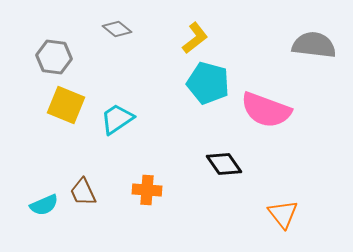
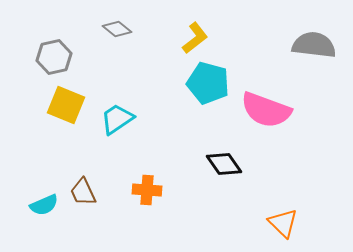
gray hexagon: rotated 20 degrees counterclockwise
orange triangle: moved 9 px down; rotated 8 degrees counterclockwise
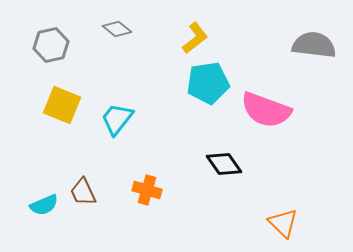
gray hexagon: moved 3 px left, 12 px up
cyan pentagon: rotated 24 degrees counterclockwise
yellow square: moved 4 px left
cyan trapezoid: rotated 18 degrees counterclockwise
orange cross: rotated 12 degrees clockwise
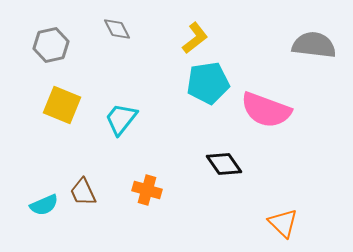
gray diamond: rotated 24 degrees clockwise
cyan trapezoid: moved 4 px right
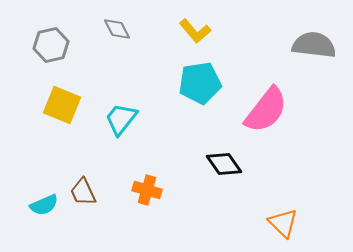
yellow L-shape: moved 7 px up; rotated 88 degrees clockwise
cyan pentagon: moved 8 px left
pink semicircle: rotated 72 degrees counterclockwise
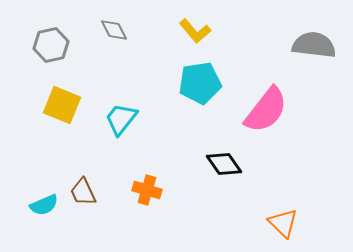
gray diamond: moved 3 px left, 1 px down
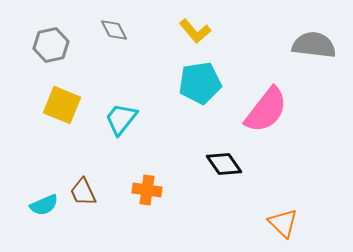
orange cross: rotated 8 degrees counterclockwise
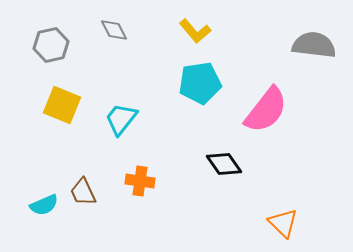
orange cross: moved 7 px left, 9 px up
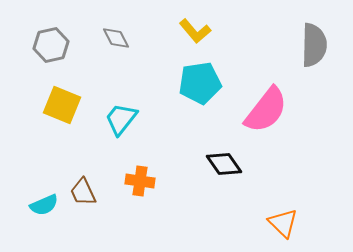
gray diamond: moved 2 px right, 8 px down
gray semicircle: rotated 84 degrees clockwise
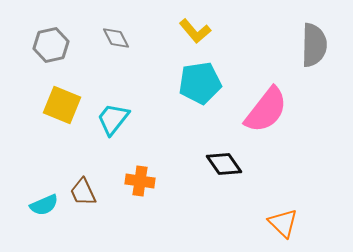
cyan trapezoid: moved 8 px left
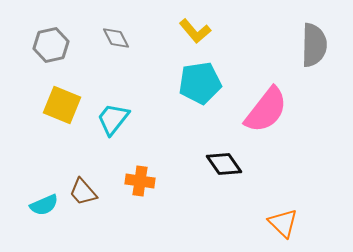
brown trapezoid: rotated 16 degrees counterclockwise
